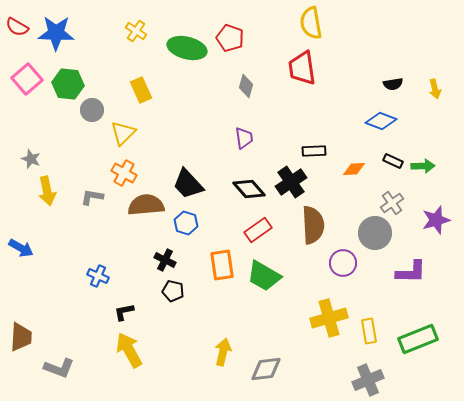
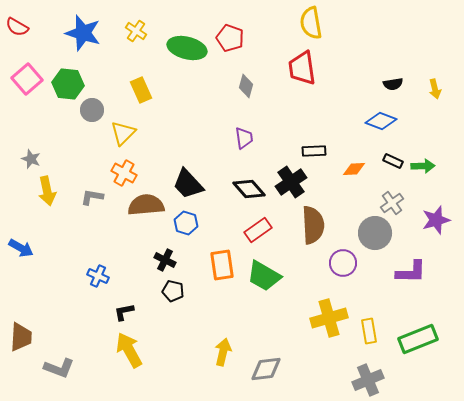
blue star at (56, 33): moved 27 px right; rotated 15 degrees clockwise
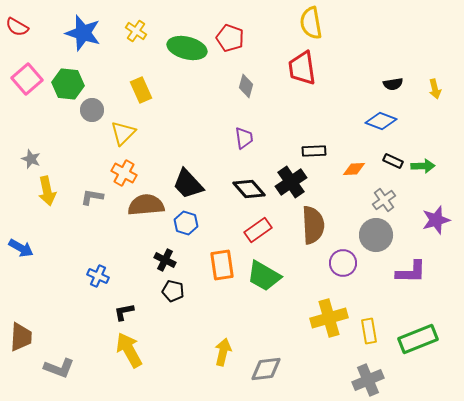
gray cross at (392, 203): moved 8 px left, 3 px up
gray circle at (375, 233): moved 1 px right, 2 px down
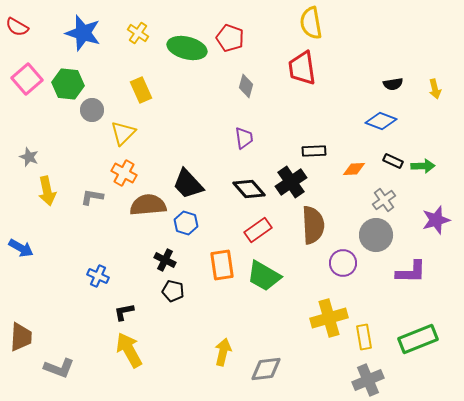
yellow cross at (136, 31): moved 2 px right, 2 px down
gray star at (31, 159): moved 2 px left, 2 px up
brown semicircle at (146, 205): moved 2 px right
yellow rectangle at (369, 331): moved 5 px left, 6 px down
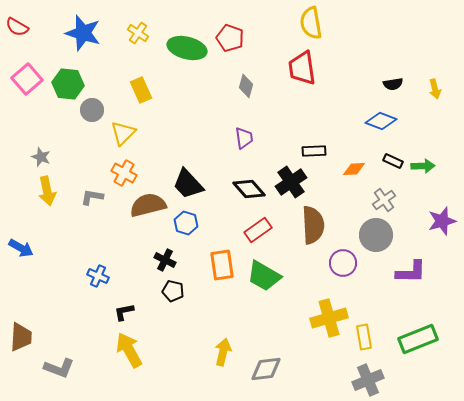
gray star at (29, 157): moved 12 px right
brown semicircle at (148, 205): rotated 9 degrees counterclockwise
purple star at (436, 220): moved 6 px right, 1 px down
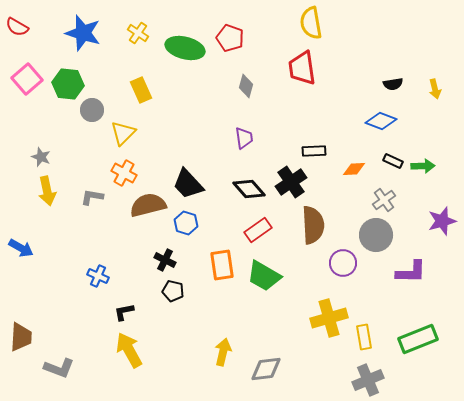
green ellipse at (187, 48): moved 2 px left
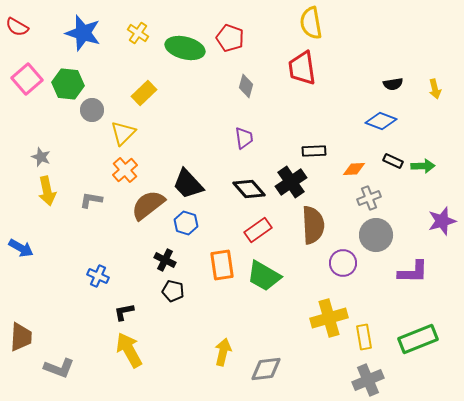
yellow rectangle at (141, 90): moved 3 px right, 3 px down; rotated 70 degrees clockwise
orange cross at (124, 173): moved 1 px right, 3 px up; rotated 20 degrees clockwise
gray L-shape at (92, 197): moved 1 px left, 3 px down
gray cross at (384, 200): moved 15 px left, 2 px up; rotated 15 degrees clockwise
brown semicircle at (148, 205): rotated 24 degrees counterclockwise
purple L-shape at (411, 272): moved 2 px right
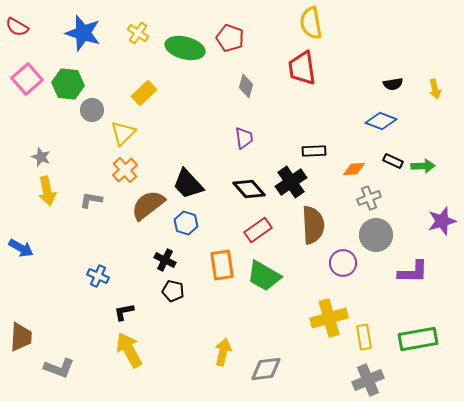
green rectangle at (418, 339): rotated 12 degrees clockwise
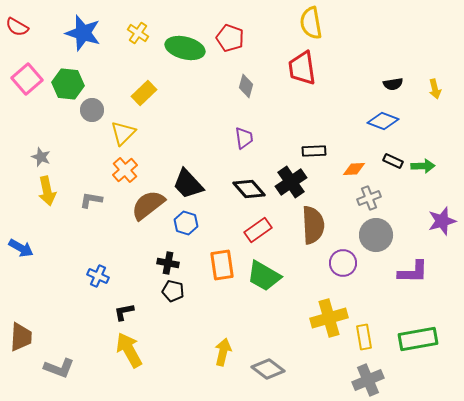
blue diamond at (381, 121): moved 2 px right
black cross at (165, 260): moved 3 px right, 3 px down; rotated 15 degrees counterclockwise
gray diamond at (266, 369): moved 2 px right; rotated 44 degrees clockwise
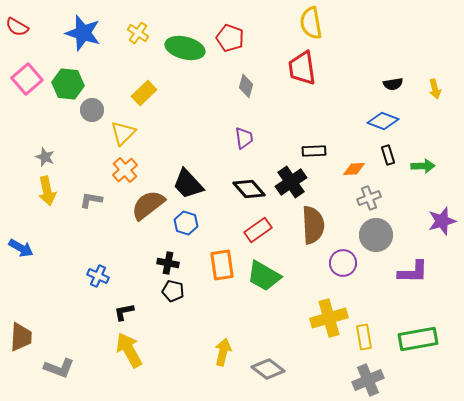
gray star at (41, 157): moved 4 px right
black rectangle at (393, 161): moved 5 px left, 6 px up; rotated 48 degrees clockwise
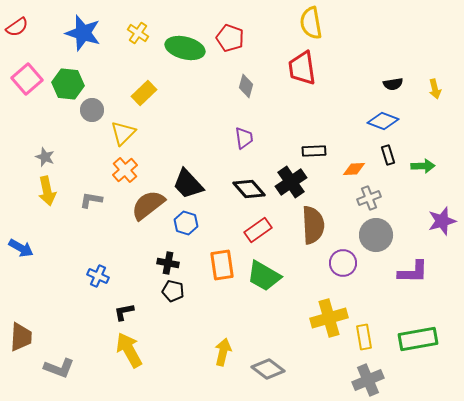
red semicircle at (17, 27): rotated 65 degrees counterclockwise
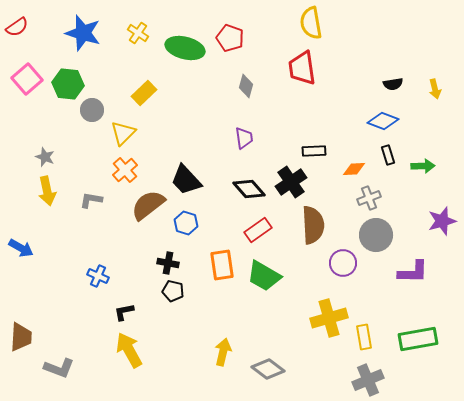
black trapezoid at (188, 184): moved 2 px left, 4 px up
